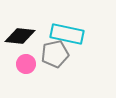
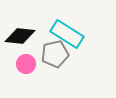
cyan rectangle: rotated 20 degrees clockwise
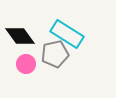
black diamond: rotated 48 degrees clockwise
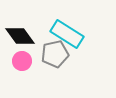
pink circle: moved 4 px left, 3 px up
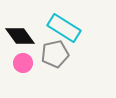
cyan rectangle: moved 3 px left, 6 px up
pink circle: moved 1 px right, 2 px down
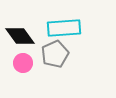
cyan rectangle: rotated 36 degrees counterclockwise
gray pentagon: rotated 12 degrees counterclockwise
